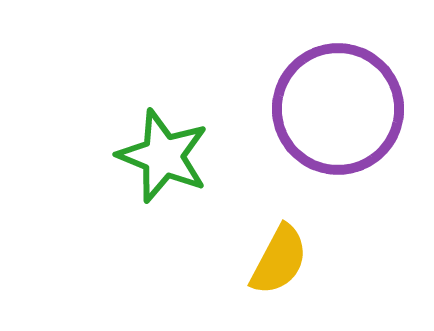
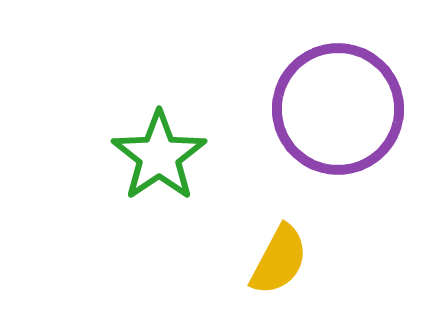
green star: moved 4 px left; rotated 16 degrees clockwise
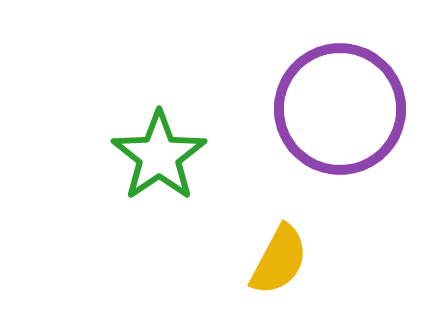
purple circle: moved 2 px right
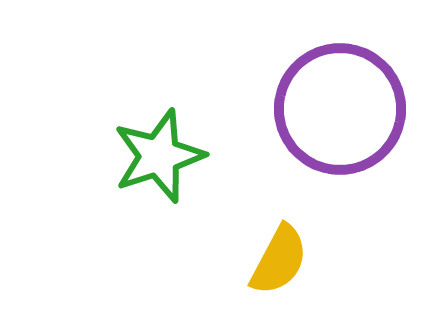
green star: rotated 16 degrees clockwise
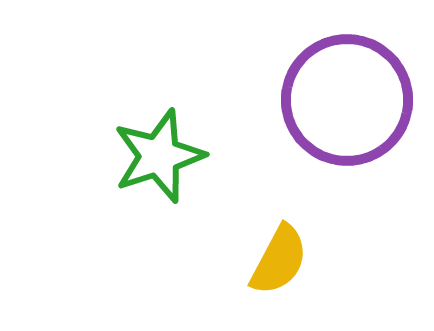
purple circle: moved 7 px right, 9 px up
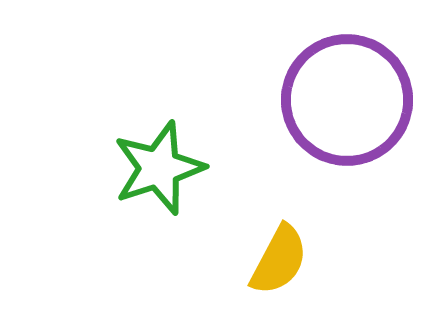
green star: moved 12 px down
